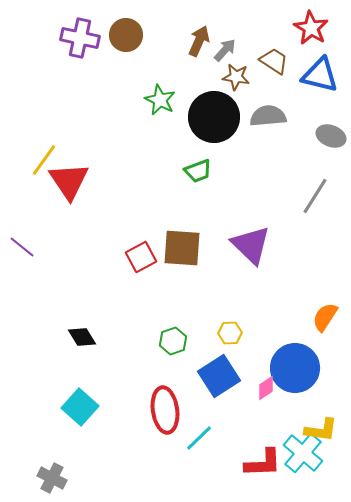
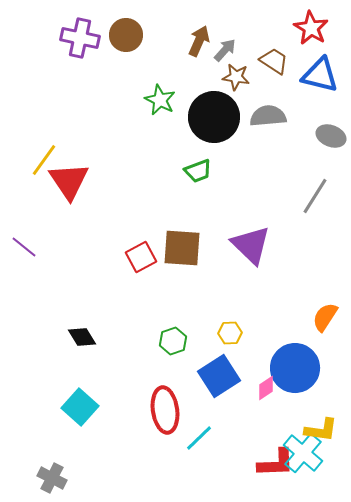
purple line: moved 2 px right
red L-shape: moved 13 px right
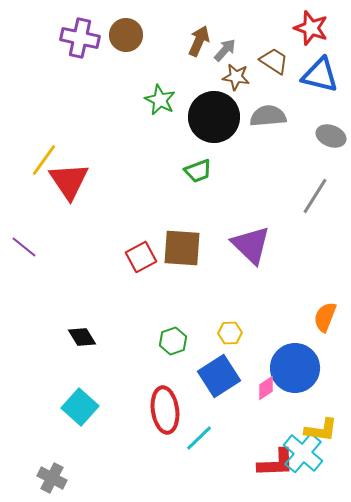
red star: rotated 12 degrees counterclockwise
orange semicircle: rotated 12 degrees counterclockwise
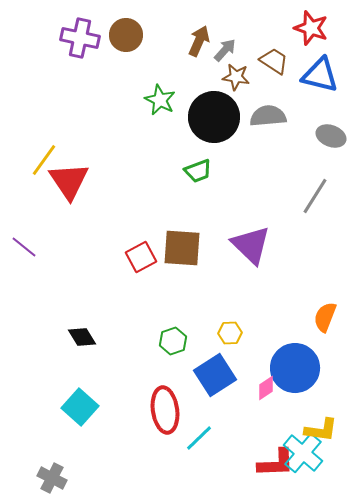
blue square: moved 4 px left, 1 px up
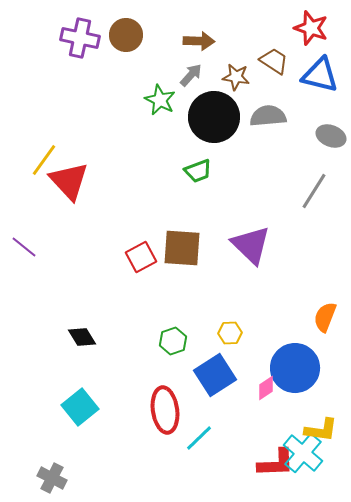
brown arrow: rotated 68 degrees clockwise
gray arrow: moved 34 px left, 25 px down
red triangle: rotated 9 degrees counterclockwise
gray line: moved 1 px left, 5 px up
cyan square: rotated 9 degrees clockwise
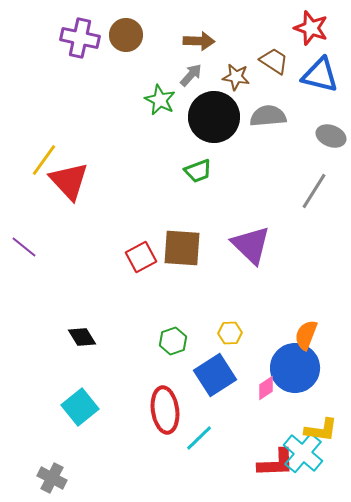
orange semicircle: moved 19 px left, 18 px down
